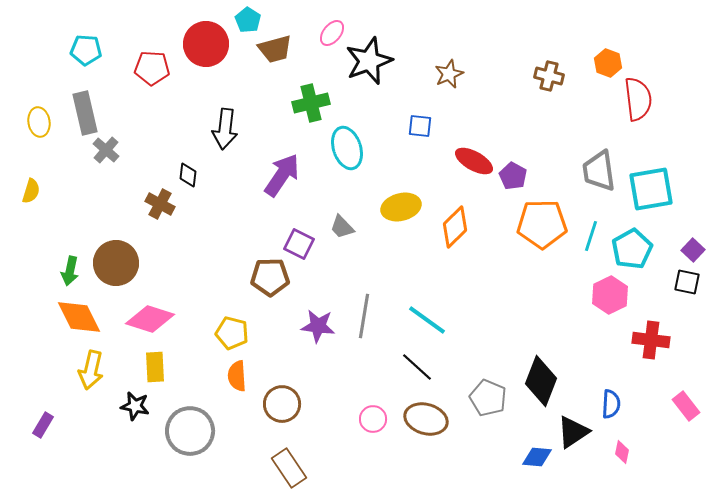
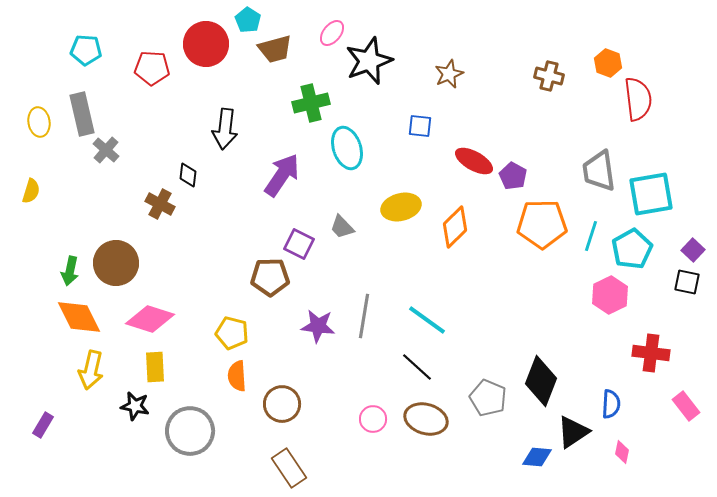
gray rectangle at (85, 113): moved 3 px left, 1 px down
cyan square at (651, 189): moved 5 px down
red cross at (651, 340): moved 13 px down
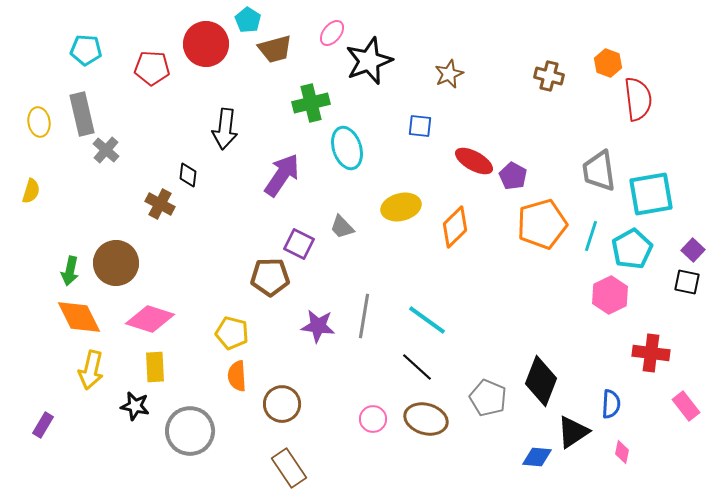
orange pentagon at (542, 224): rotated 15 degrees counterclockwise
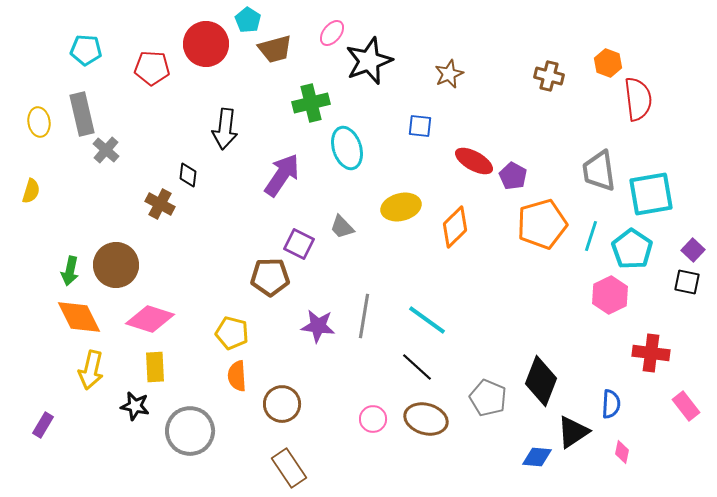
cyan pentagon at (632, 249): rotated 9 degrees counterclockwise
brown circle at (116, 263): moved 2 px down
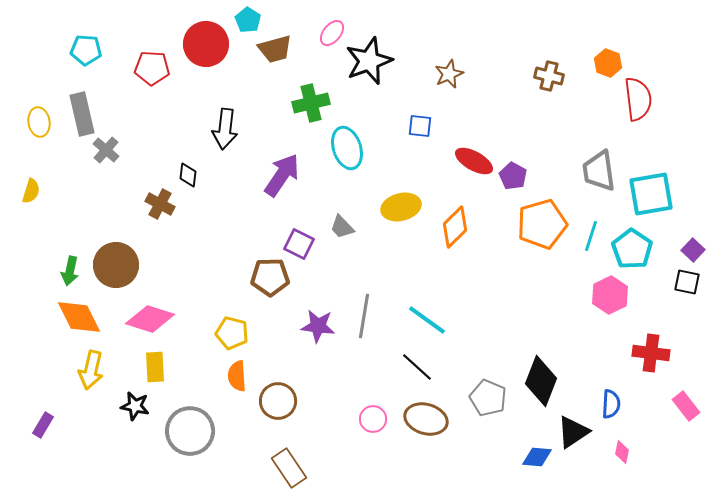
brown circle at (282, 404): moved 4 px left, 3 px up
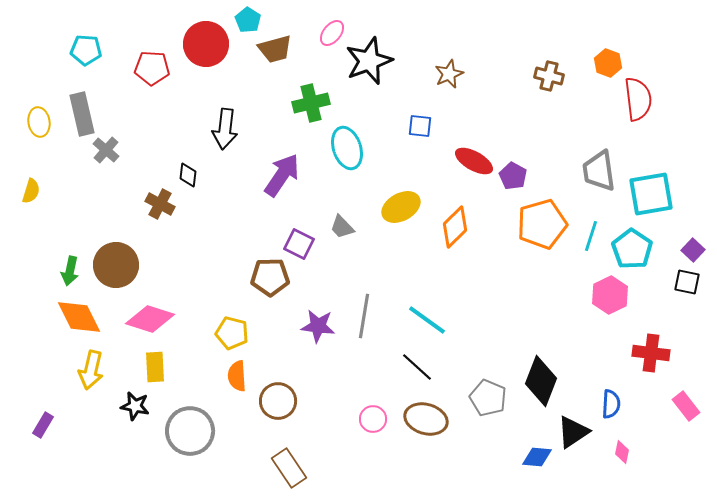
yellow ellipse at (401, 207): rotated 15 degrees counterclockwise
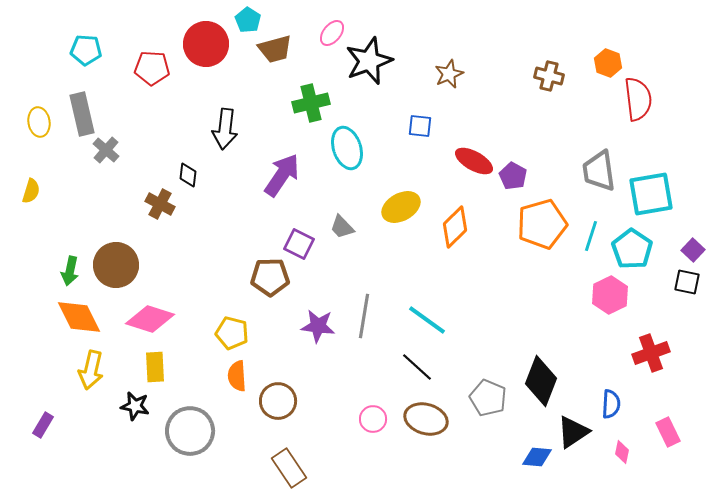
red cross at (651, 353): rotated 27 degrees counterclockwise
pink rectangle at (686, 406): moved 18 px left, 26 px down; rotated 12 degrees clockwise
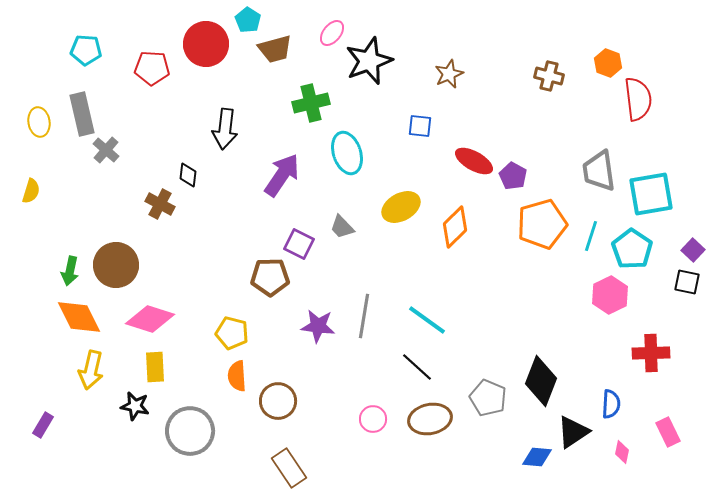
cyan ellipse at (347, 148): moved 5 px down
red cross at (651, 353): rotated 18 degrees clockwise
brown ellipse at (426, 419): moved 4 px right; rotated 27 degrees counterclockwise
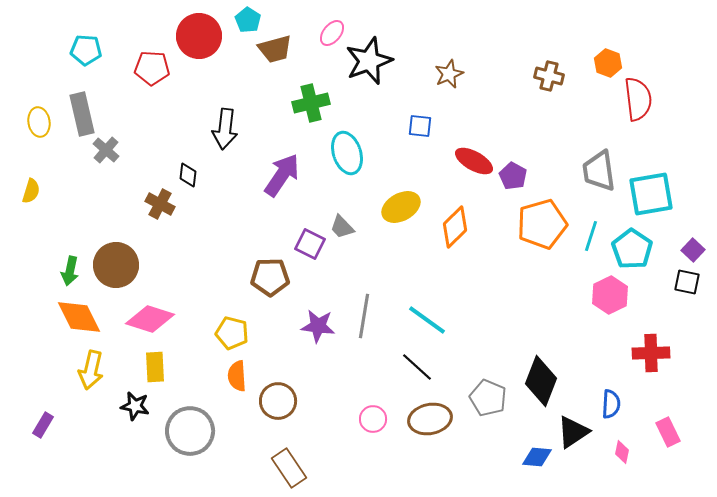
red circle at (206, 44): moved 7 px left, 8 px up
purple square at (299, 244): moved 11 px right
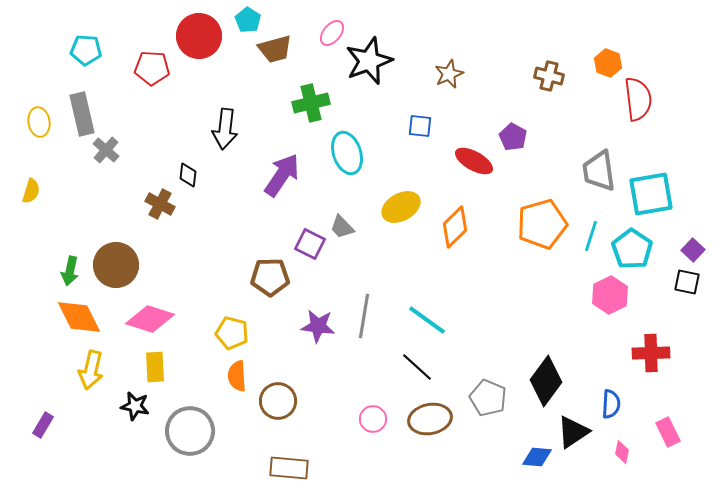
purple pentagon at (513, 176): moved 39 px up
black diamond at (541, 381): moved 5 px right; rotated 15 degrees clockwise
brown rectangle at (289, 468): rotated 51 degrees counterclockwise
